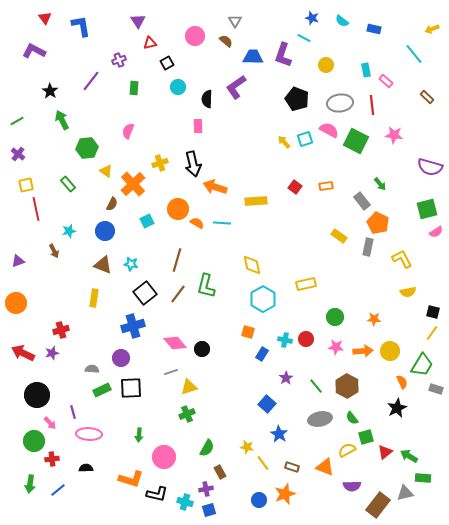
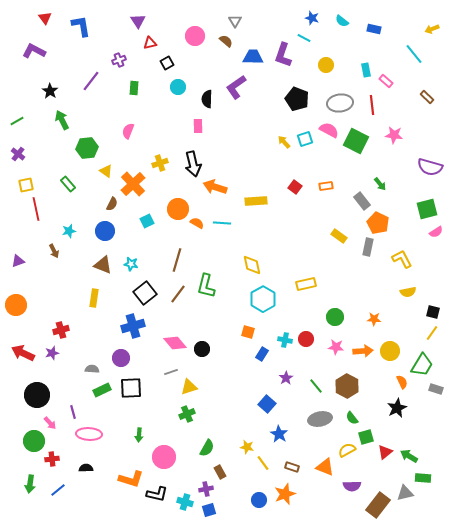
orange circle at (16, 303): moved 2 px down
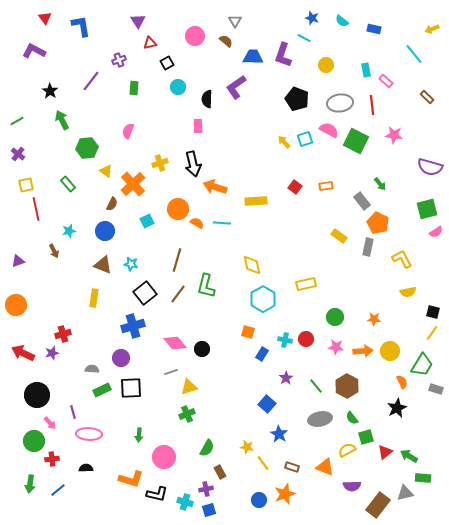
red cross at (61, 330): moved 2 px right, 4 px down
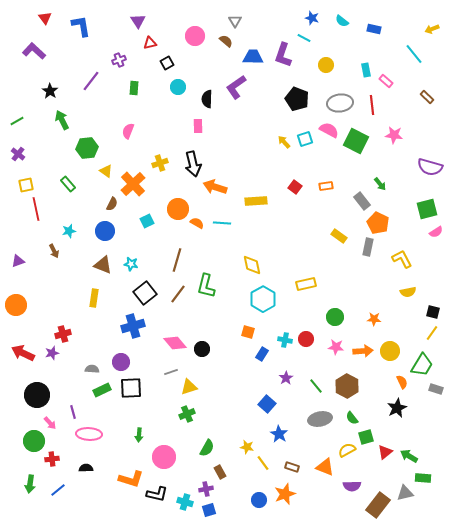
purple L-shape at (34, 51): rotated 15 degrees clockwise
purple circle at (121, 358): moved 4 px down
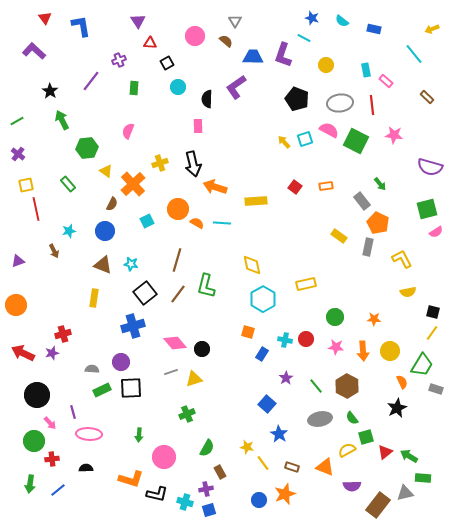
red triangle at (150, 43): rotated 16 degrees clockwise
orange arrow at (363, 351): rotated 90 degrees clockwise
yellow triangle at (189, 387): moved 5 px right, 8 px up
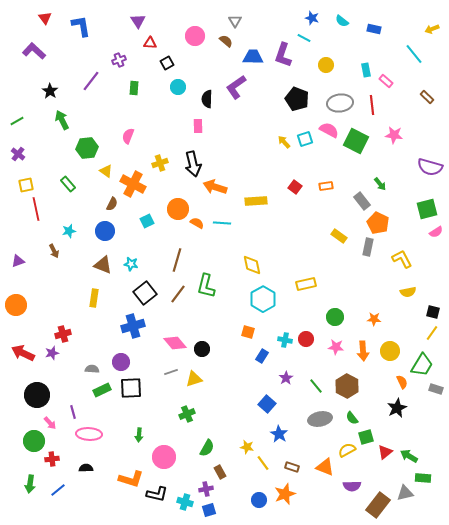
pink semicircle at (128, 131): moved 5 px down
orange cross at (133, 184): rotated 20 degrees counterclockwise
blue rectangle at (262, 354): moved 2 px down
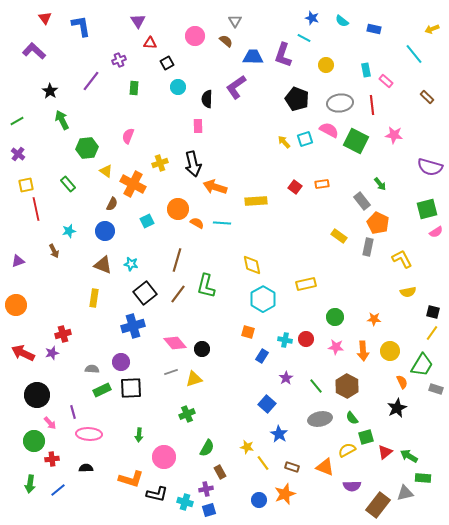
orange rectangle at (326, 186): moved 4 px left, 2 px up
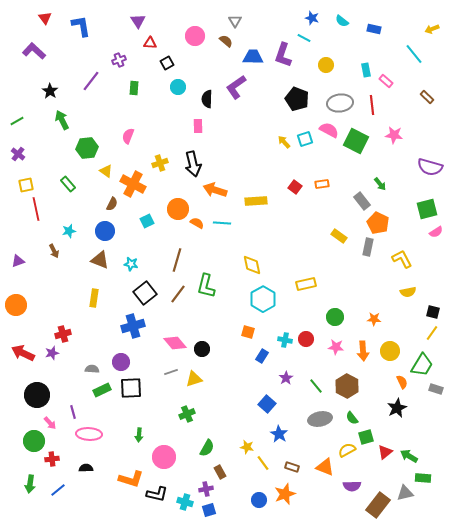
orange arrow at (215, 187): moved 3 px down
brown triangle at (103, 265): moved 3 px left, 5 px up
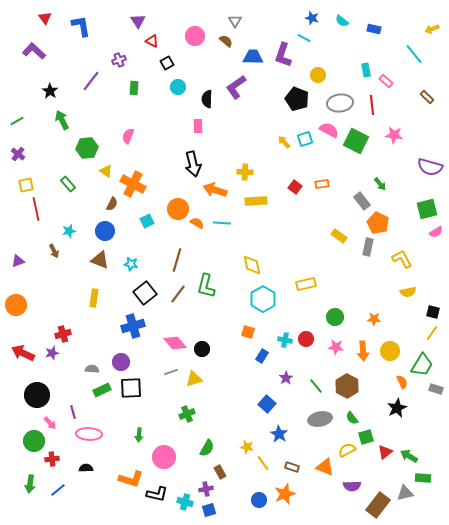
red triangle at (150, 43): moved 2 px right, 2 px up; rotated 24 degrees clockwise
yellow circle at (326, 65): moved 8 px left, 10 px down
yellow cross at (160, 163): moved 85 px right, 9 px down; rotated 21 degrees clockwise
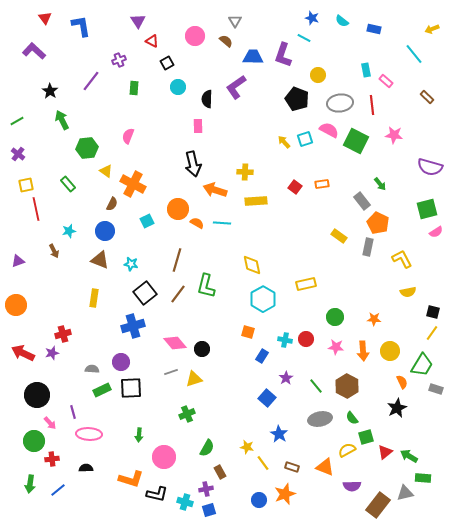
blue square at (267, 404): moved 6 px up
